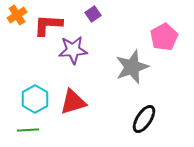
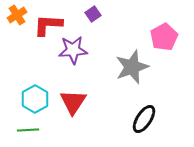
red triangle: rotated 40 degrees counterclockwise
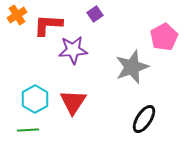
purple square: moved 2 px right
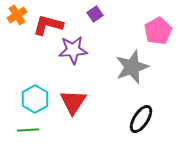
red L-shape: rotated 12 degrees clockwise
pink pentagon: moved 6 px left, 6 px up
black ellipse: moved 3 px left
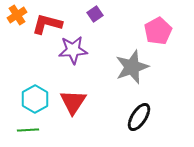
red L-shape: moved 1 px left, 1 px up
black ellipse: moved 2 px left, 2 px up
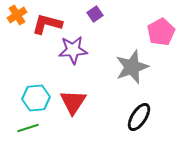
pink pentagon: moved 3 px right, 1 px down
cyan hexagon: moved 1 px right, 1 px up; rotated 24 degrees clockwise
green line: moved 2 px up; rotated 15 degrees counterclockwise
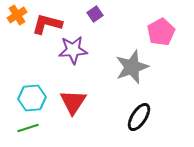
cyan hexagon: moved 4 px left
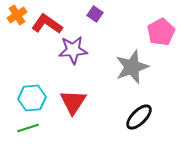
purple square: rotated 21 degrees counterclockwise
red L-shape: rotated 20 degrees clockwise
black ellipse: rotated 12 degrees clockwise
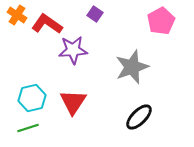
orange cross: rotated 24 degrees counterclockwise
pink pentagon: moved 11 px up
cyan hexagon: rotated 8 degrees counterclockwise
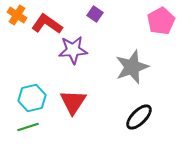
green line: moved 1 px up
